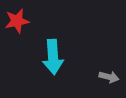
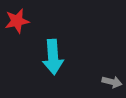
gray arrow: moved 3 px right, 5 px down
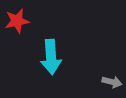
cyan arrow: moved 2 px left
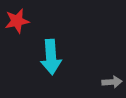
gray arrow: rotated 18 degrees counterclockwise
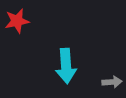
cyan arrow: moved 15 px right, 9 px down
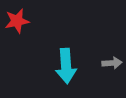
gray arrow: moved 19 px up
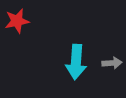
cyan arrow: moved 10 px right, 4 px up; rotated 8 degrees clockwise
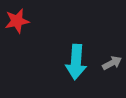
gray arrow: rotated 24 degrees counterclockwise
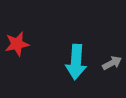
red star: moved 23 px down
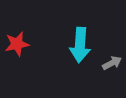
cyan arrow: moved 4 px right, 17 px up
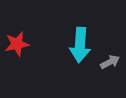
gray arrow: moved 2 px left, 1 px up
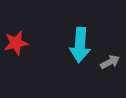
red star: moved 1 px left, 1 px up
